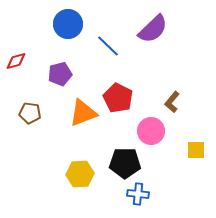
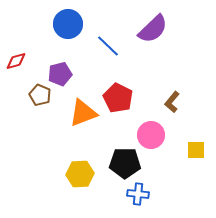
brown pentagon: moved 10 px right, 18 px up; rotated 15 degrees clockwise
pink circle: moved 4 px down
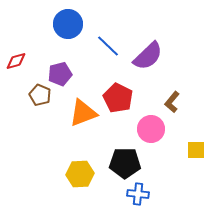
purple semicircle: moved 5 px left, 27 px down
pink circle: moved 6 px up
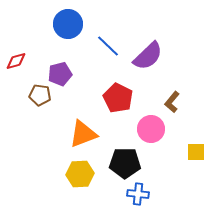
brown pentagon: rotated 15 degrees counterclockwise
orange triangle: moved 21 px down
yellow square: moved 2 px down
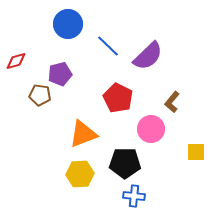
blue cross: moved 4 px left, 2 px down
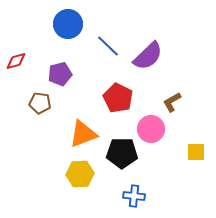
brown pentagon: moved 8 px down
brown L-shape: rotated 20 degrees clockwise
black pentagon: moved 3 px left, 10 px up
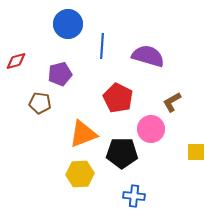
blue line: moved 6 px left; rotated 50 degrees clockwise
purple semicircle: rotated 120 degrees counterclockwise
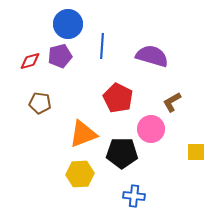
purple semicircle: moved 4 px right
red diamond: moved 14 px right
purple pentagon: moved 18 px up
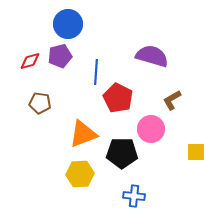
blue line: moved 6 px left, 26 px down
brown L-shape: moved 2 px up
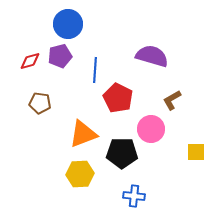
blue line: moved 1 px left, 2 px up
